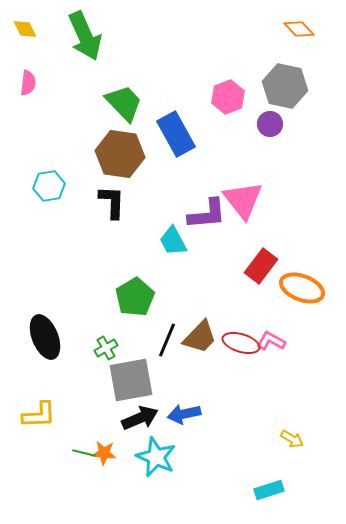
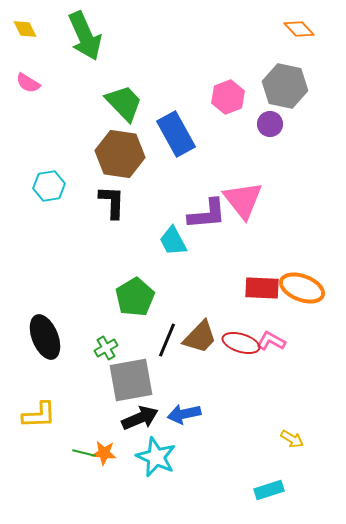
pink semicircle: rotated 115 degrees clockwise
red rectangle: moved 1 px right, 22 px down; rotated 56 degrees clockwise
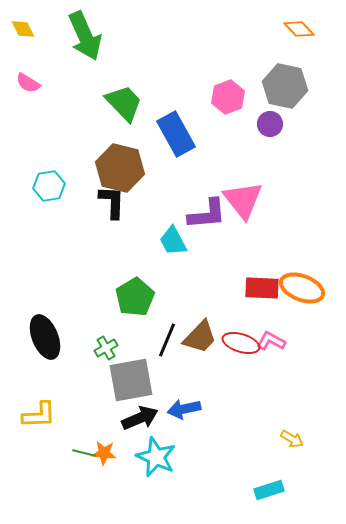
yellow diamond: moved 2 px left
brown hexagon: moved 14 px down; rotated 6 degrees clockwise
blue arrow: moved 5 px up
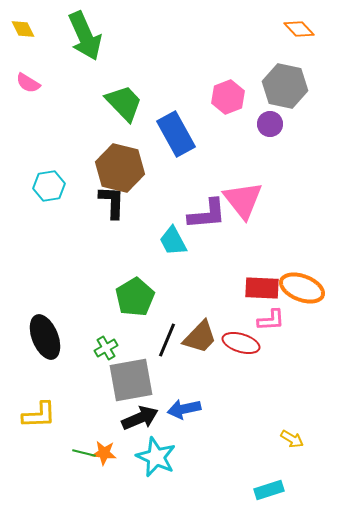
pink L-shape: moved 21 px up; rotated 148 degrees clockwise
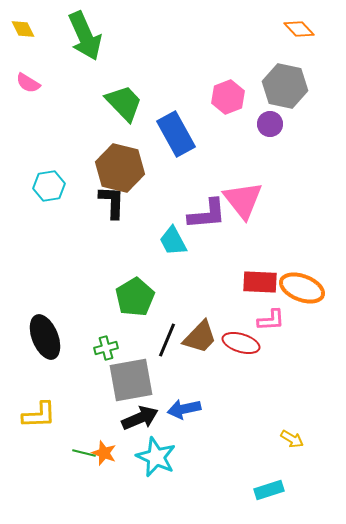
red rectangle: moved 2 px left, 6 px up
green cross: rotated 15 degrees clockwise
orange star: rotated 15 degrees clockwise
